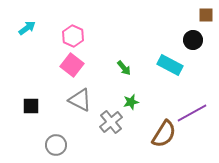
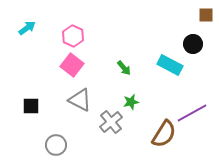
black circle: moved 4 px down
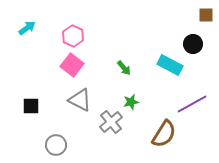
purple line: moved 9 px up
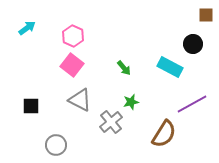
cyan rectangle: moved 2 px down
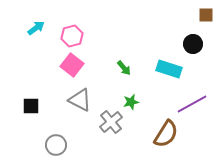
cyan arrow: moved 9 px right
pink hexagon: moved 1 px left; rotated 20 degrees clockwise
cyan rectangle: moved 1 px left, 2 px down; rotated 10 degrees counterclockwise
brown semicircle: moved 2 px right
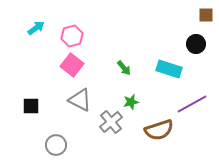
black circle: moved 3 px right
brown semicircle: moved 7 px left, 4 px up; rotated 40 degrees clockwise
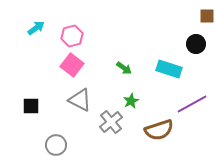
brown square: moved 1 px right, 1 px down
green arrow: rotated 14 degrees counterclockwise
green star: moved 1 px up; rotated 14 degrees counterclockwise
